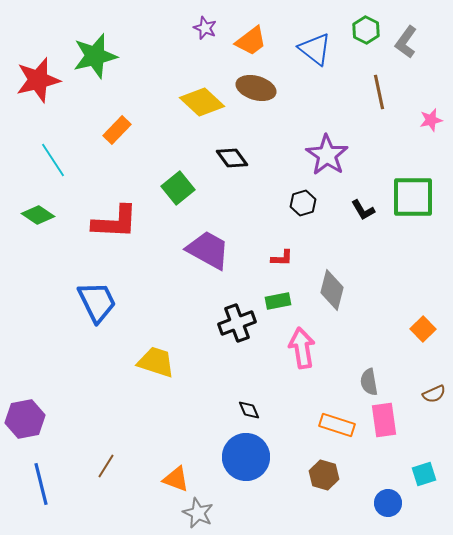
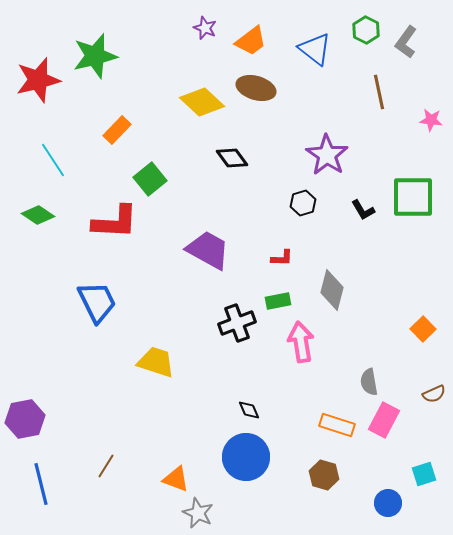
pink star at (431, 120): rotated 20 degrees clockwise
green square at (178, 188): moved 28 px left, 9 px up
pink arrow at (302, 348): moved 1 px left, 6 px up
pink rectangle at (384, 420): rotated 36 degrees clockwise
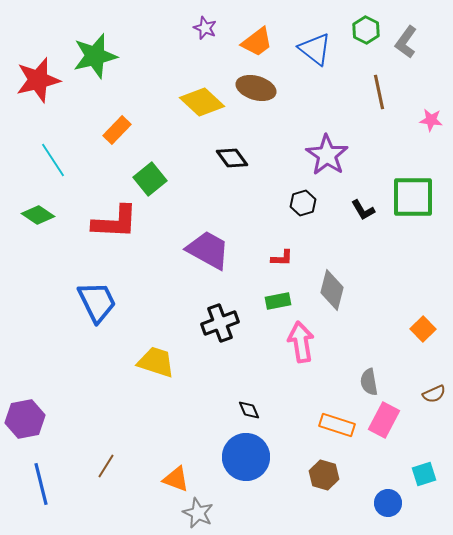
orange trapezoid at (251, 41): moved 6 px right, 1 px down
black cross at (237, 323): moved 17 px left
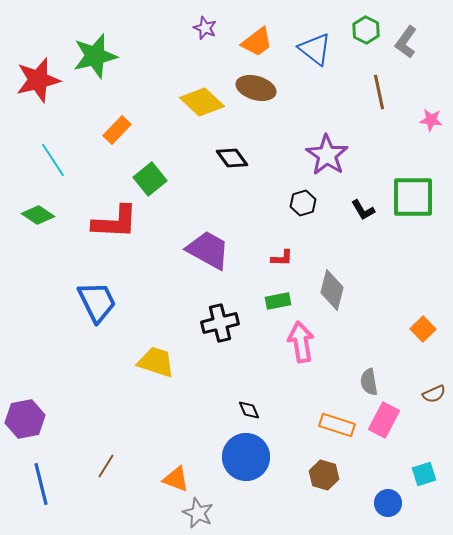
black cross at (220, 323): rotated 6 degrees clockwise
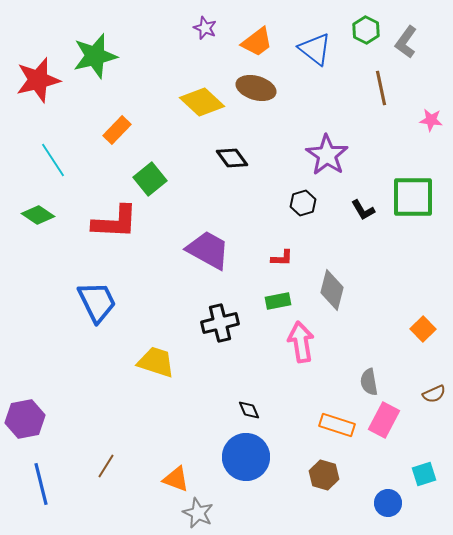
brown line at (379, 92): moved 2 px right, 4 px up
